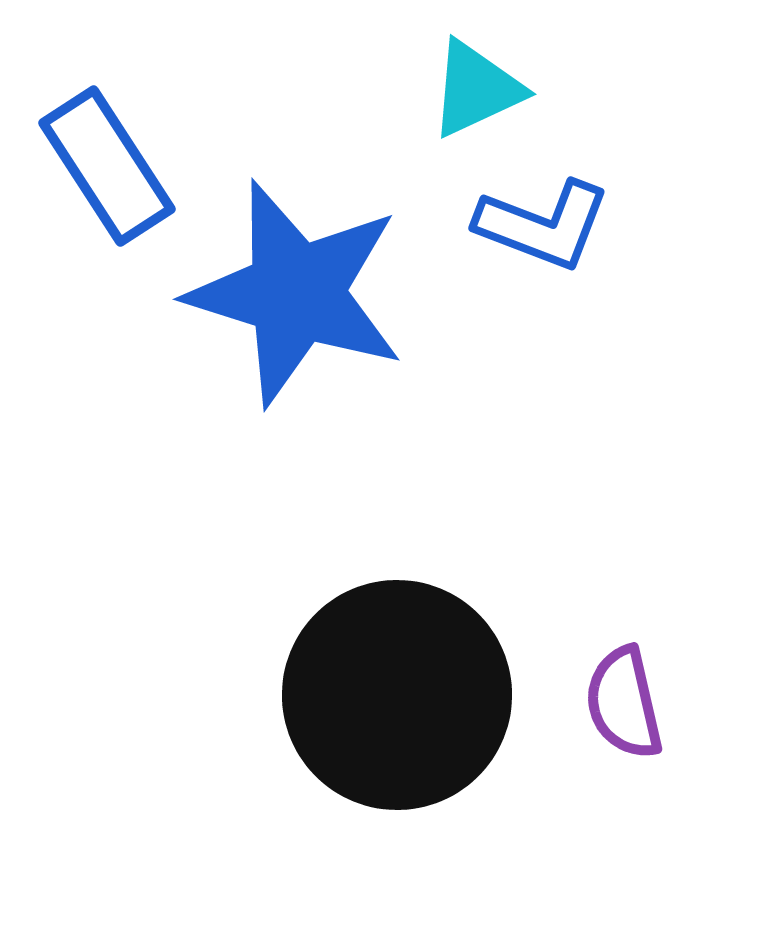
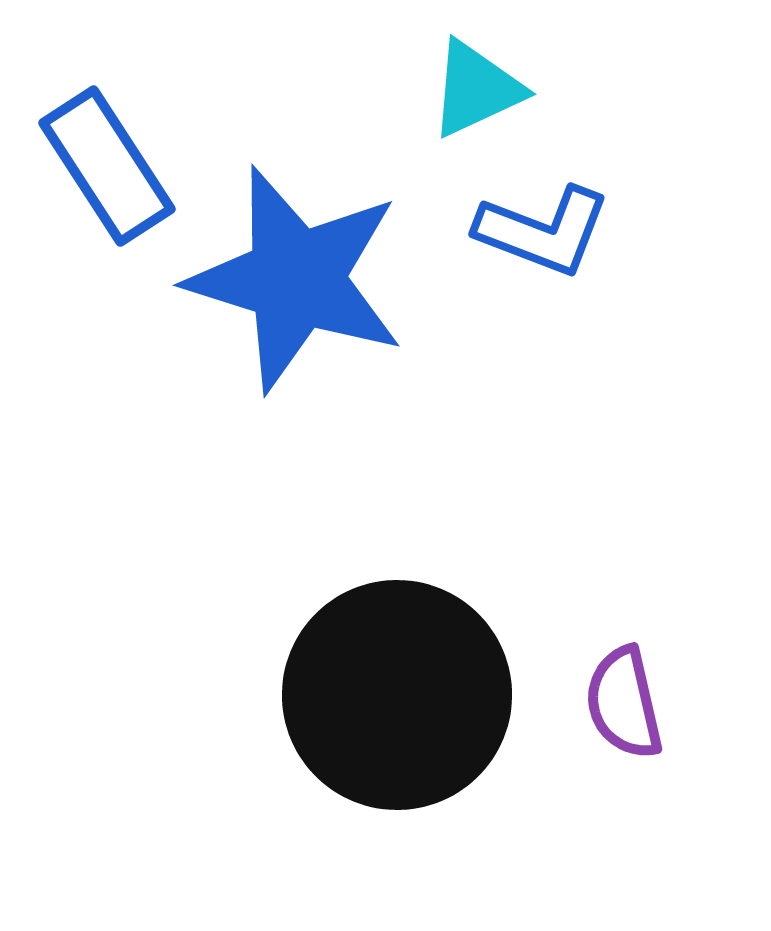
blue L-shape: moved 6 px down
blue star: moved 14 px up
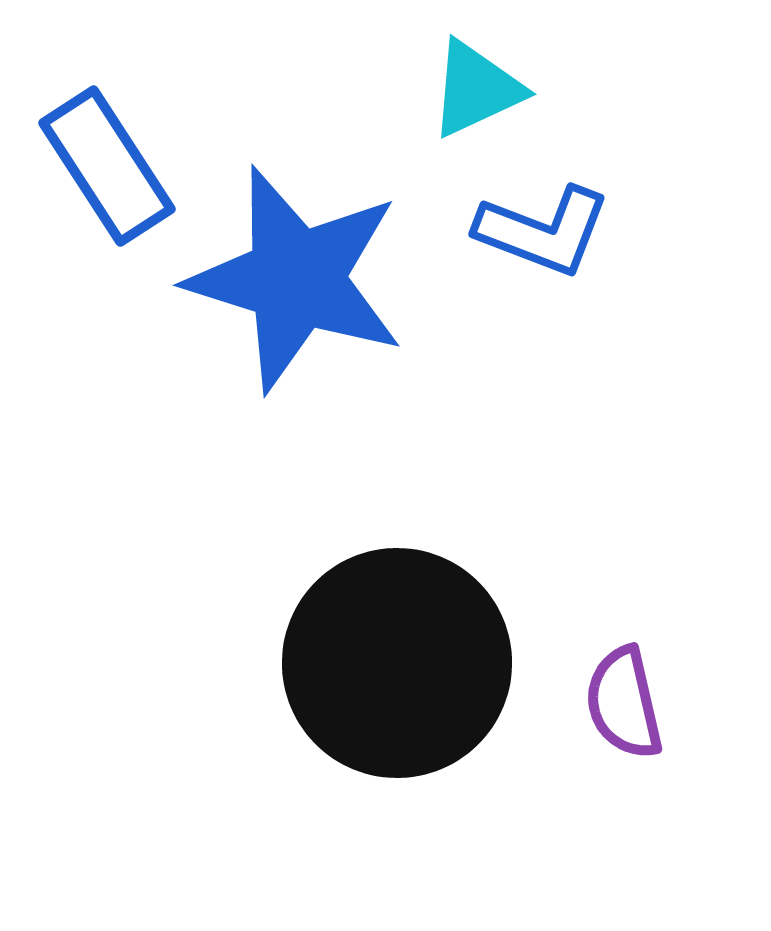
black circle: moved 32 px up
